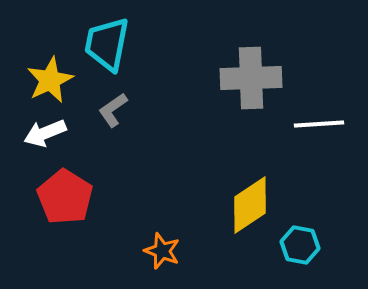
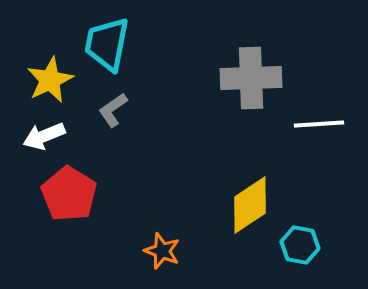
white arrow: moved 1 px left, 3 px down
red pentagon: moved 4 px right, 3 px up
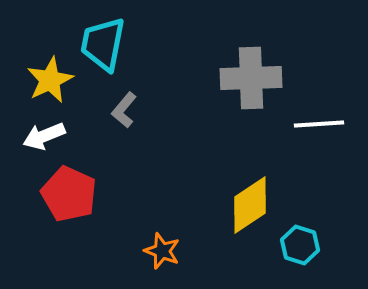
cyan trapezoid: moved 4 px left
gray L-shape: moved 11 px right; rotated 15 degrees counterclockwise
red pentagon: rotated 8 degrees counterclockwise
cyan hexagon: rotated 6 degrees clockwise
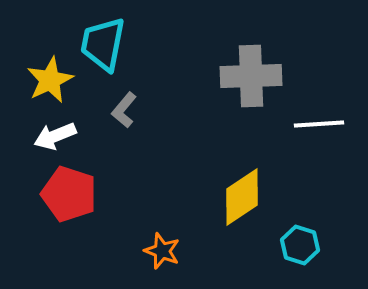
gray cross: moved 2 px up
white arrow: moved 11 px right
red pentagon: rotated 6 degrees counterclockwise
yellow diamond: moved 8 px left, 8 px up
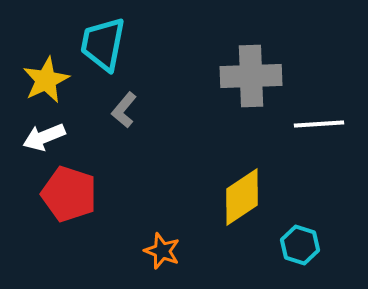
yellow star: moved 4 px left
white arrow: moved 11 px left, 1 px down
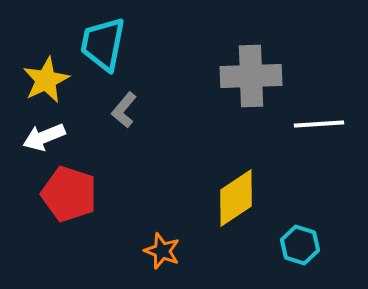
yellow diamond: moved 6 px left, 1 px down
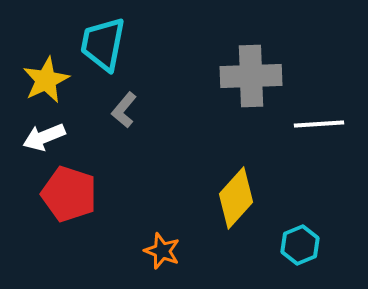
yellow diamond: rotated 14 degrees counterclockwise
cyan hexagon: rotated 21 degrees clockwise
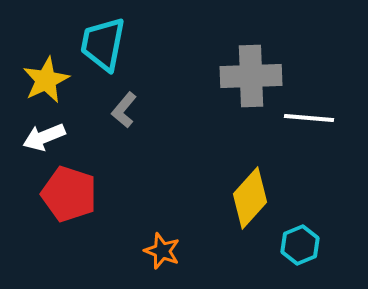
white line: moved 10 px left, 6 px up; rotated 9 degrees clockwise
yellow diamond: moved 14 px right
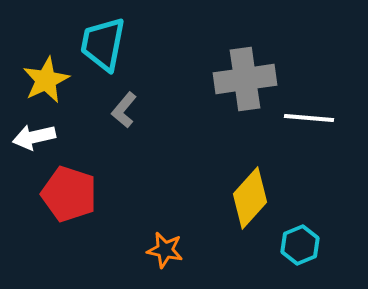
gray cross: moved 6 px left, 3 px down; rotated 6 degrees counterclockwise
white arrow: moved 10 px left; rotated 9 degrees clockwise
orange star: moved 3 px right, 1 px up; rotated 9 degrees counterclockwise
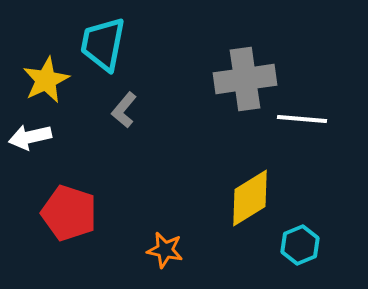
white line: moved 7 px left, 1 px down
white arrow: moved 4 px left
red pentagon: moved 19 px down
yellow diamond: rotated 16 degrees clockwise
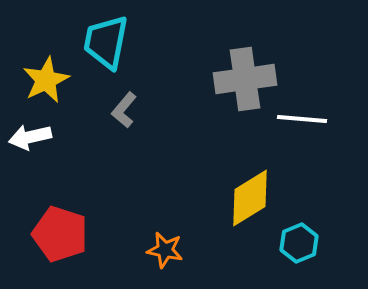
cyan trapezoid: moved 3 px right, 2 px up
red pentagon: moved 9 px left, 21 px down
cyan hexagon: moved 1 px left, 2 px up
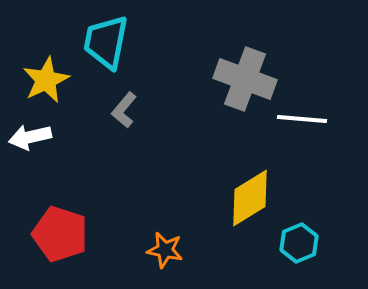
gray cross: rotated 28 degrees clockwise
